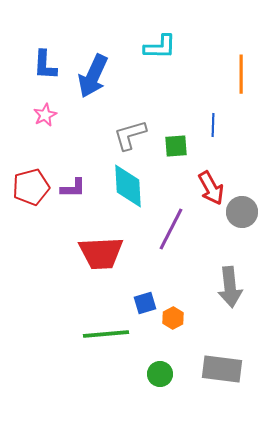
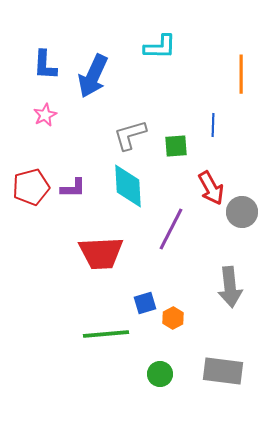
gray rectangle: moved 1 px right, 2 px down
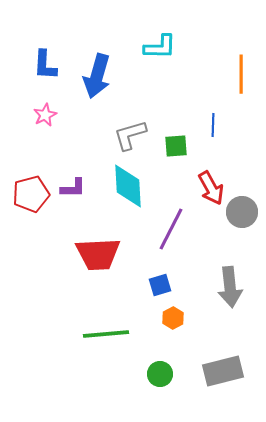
blue arrow: moved 4 px right; rotated 9 degrees counterclockwise
red pentagon: moved 7 px down
red trapezoid: moved 3 px left, 1 px down
blue square: moved 15 px right, 18 px up
gray rectangle: rotated 21 degrees counterclockwise
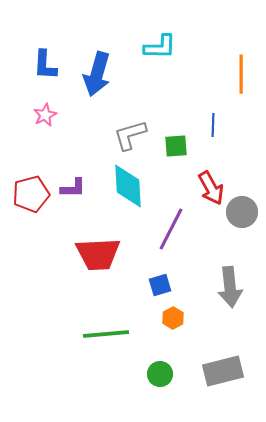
blue arrow: moved 2 px up
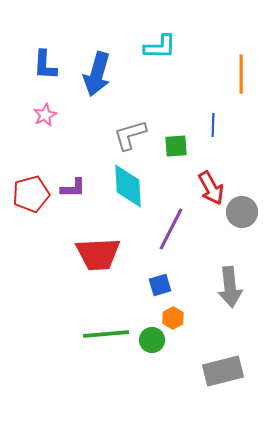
green circle: moved 8 px left, 34 px up
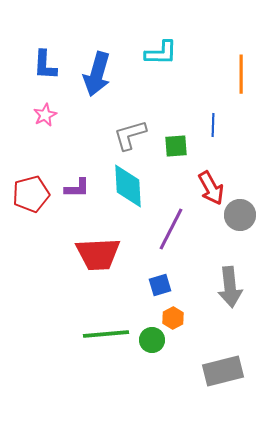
cyan L-shape: moved 1 px right, 6 px down
purple L-shape: moved 4 px right
gray circle: moved 2 px left, 3 px down
